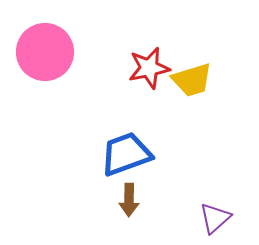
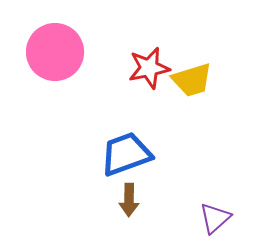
pink circle: moved 10 px right
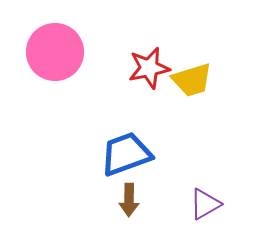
purple triangle: moved 10 px left, 14 px up; rotated 12 degrees clockwise
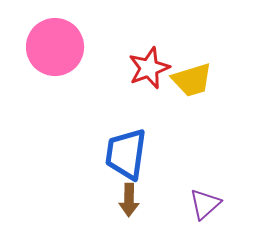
pink circle: moved 5 px up
red star: rotated 9 degrees counterclockwise
blue trapezoid: rotated 62 degrees counterclockwise
purple triangle: rotated 12 degrees counterclockwise
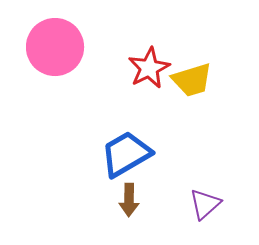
red star: rotated 6 degrees counterclockwise
blue trapezoid: rotated 52 degrees clockwise
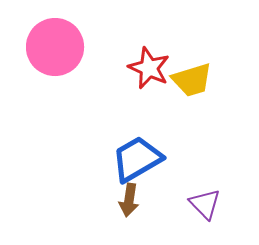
red star: rotated 21 degrees counterclockwise
blue trapezoid: moved 11 px right, 5 px down
brown arrow: rotated 8 degrees clockwise
purple triangle: rotated 32 degrees counterclockwise
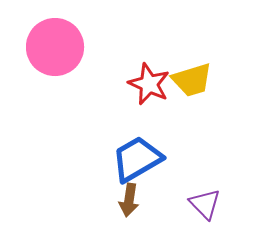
red star: moved 16 px down
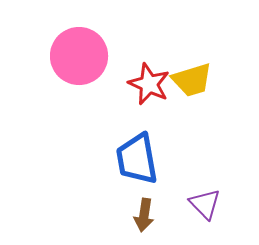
pink circle: moved 24 px right, 9 px down
blue trapezoid: rotated 70 degrees counterclockwise
brown arrow: moved 15 px right, 15 px down
